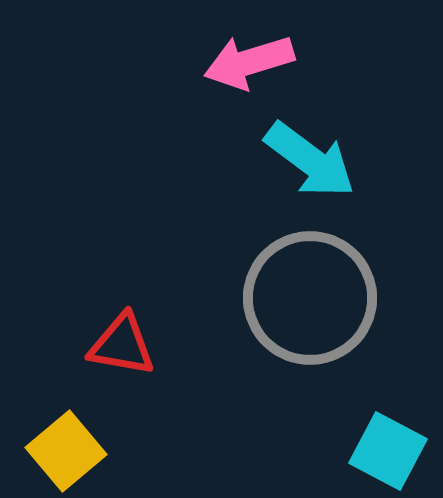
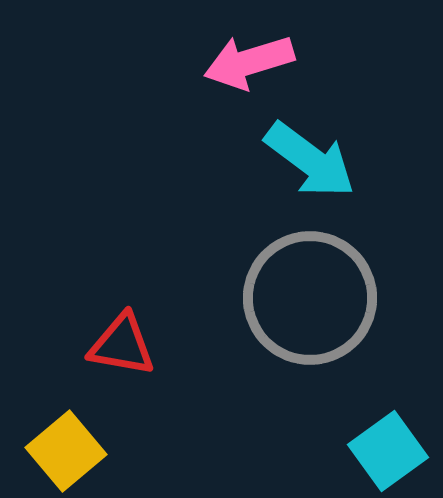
cyan square: rotated 26 degrees clockwise
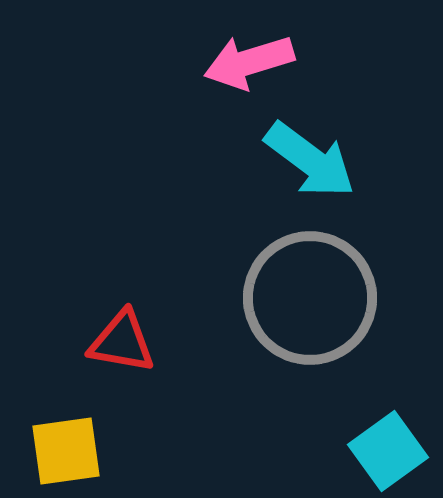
red triangle: moved 3 px up
yellow square: rotated 32 degrees clockwise
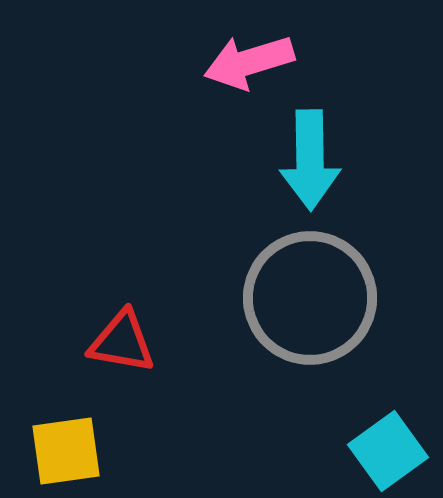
cyan arrow: rotated 52 degrees clockwise
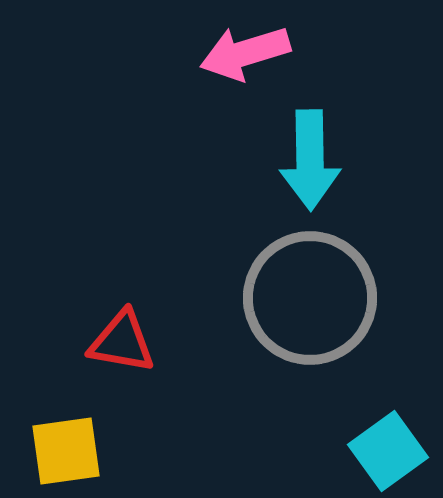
pink arrow: moved 4 px left, 9 px up
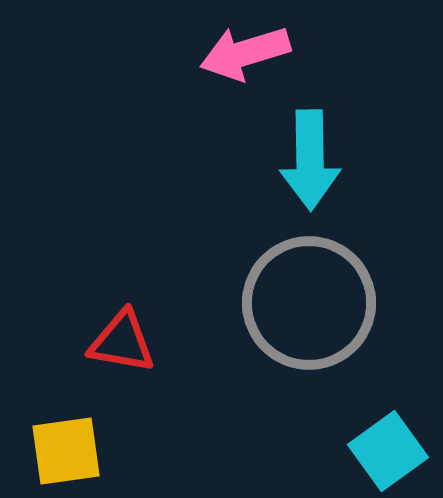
gray circle: moved 1 px left, 5 px down
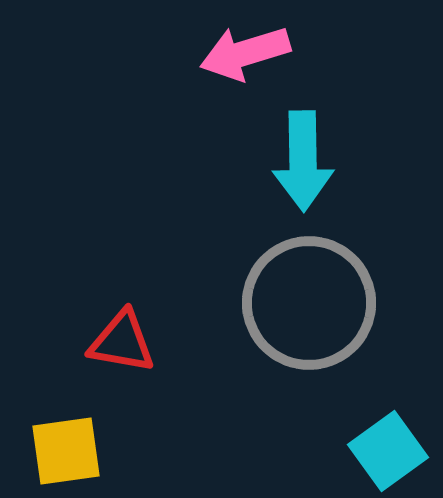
cyan arrow: moved 7 px left, 1 px down
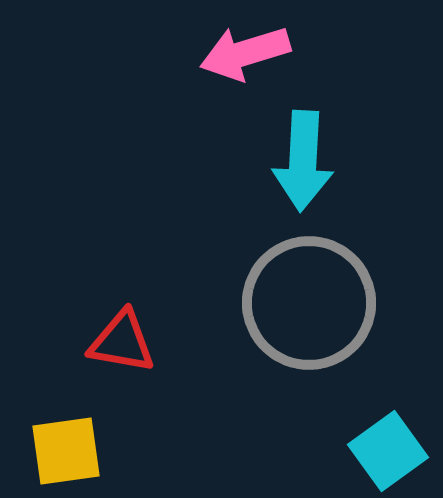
cyan arrow: rotated 4 degrees clockwise
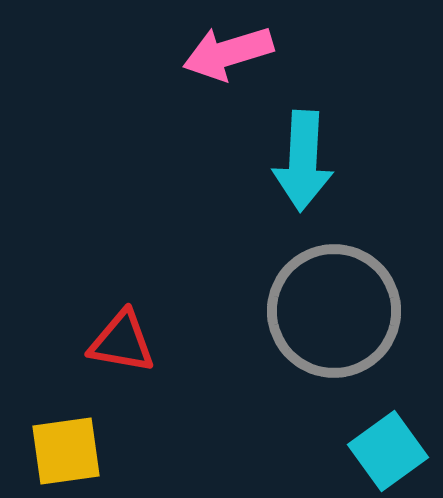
pink arrow: moved 17 px left
gray circle: moved 25 px right, 8 px down
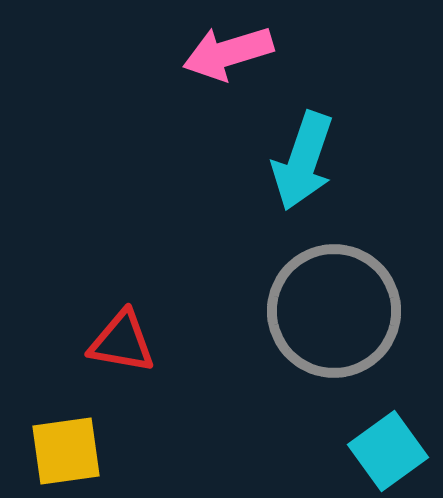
cyan arrow: rotated 16 degrees clockwise
